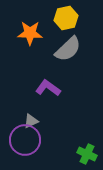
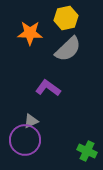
green cross: moved 3 px up
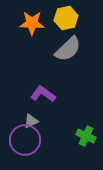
orange star: moved 2 px right, 10 px up
purple L-shape: moved 5 px left, 6 px down
green cross: moved 1 px left, 15 px up
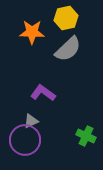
orange star: moved 9 px down
purple L-shape: moved 1 px up
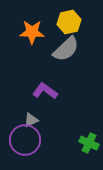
yellow hexagon: moved 3 px right, 4 px down
gray semicircle: moved 2 px left
purple L-shape: moved 2 px right, 2 px up
gray triangle: moved 1 px up
green cross: moved 3 px right, 7 px down
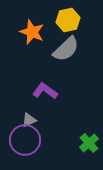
yellow hexagon: moved 1 px left, 2 px up
orange star: rotated 20 degrees clockwise
gray triangle: moved 2 px left
green cross: rotated 24 degrees clockwise
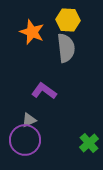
yellow hexagon: rotated 15 degrees clockwise
gray semicircle: moved 1 px up; rotated 52 degrees counterclockwise
purple L-shape: moved 1 px left
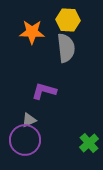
orange star: rotated 20 degrees counterclockwise
purple L-shape: rotated 20 degrees counterclockwise
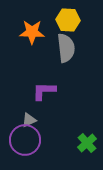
purple L-shape: rotated 15 degrees counterclockwise
green cross: moved 2 px left
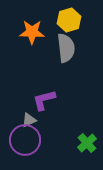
yellow hexagon: moved 1 px right; rotated 20 degrees counterclockwise
purple L-shape: moved 9 px down; rotated 15 degrees counterclockwise
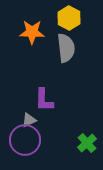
yellow hexagon: moved 2 px up; rotated 15 degrees counterclockwise
purple L-shape: rotated 75 degrees counterclockwise
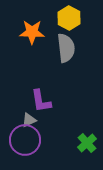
purple L-shape: moved 3 px left, 1 px down; rotated 10 degrees counterclockwise
